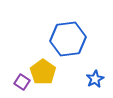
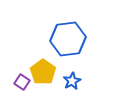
blue star: moved 23 px left, 2 px down
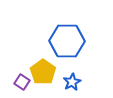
blue hexagon: moved 1 px left, 2 px down; rotated 8 degrees clockwise
blue star: moved 1 px down
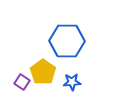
blue star: rotated 24 degrees clockwise
